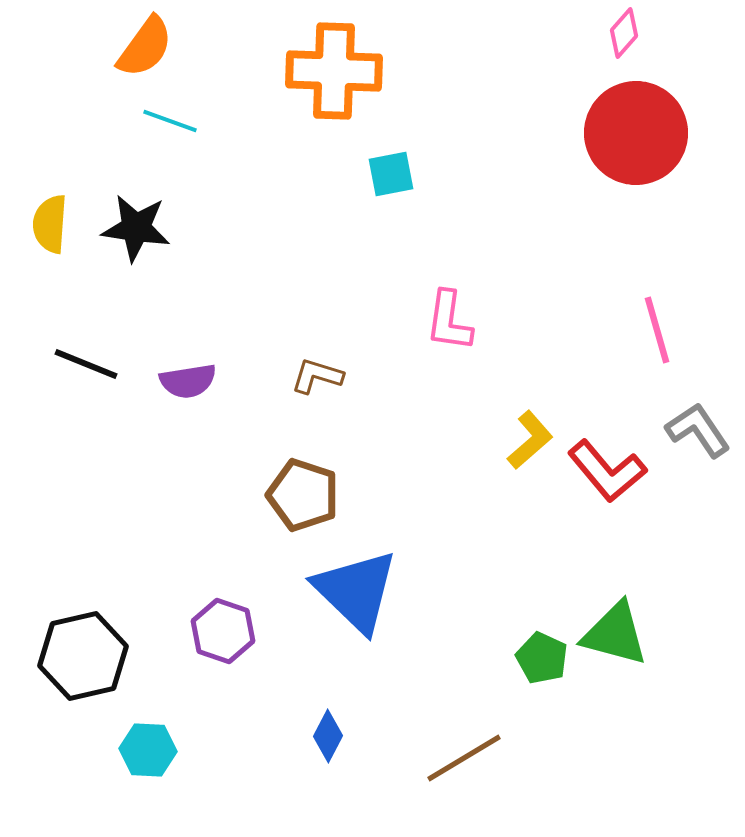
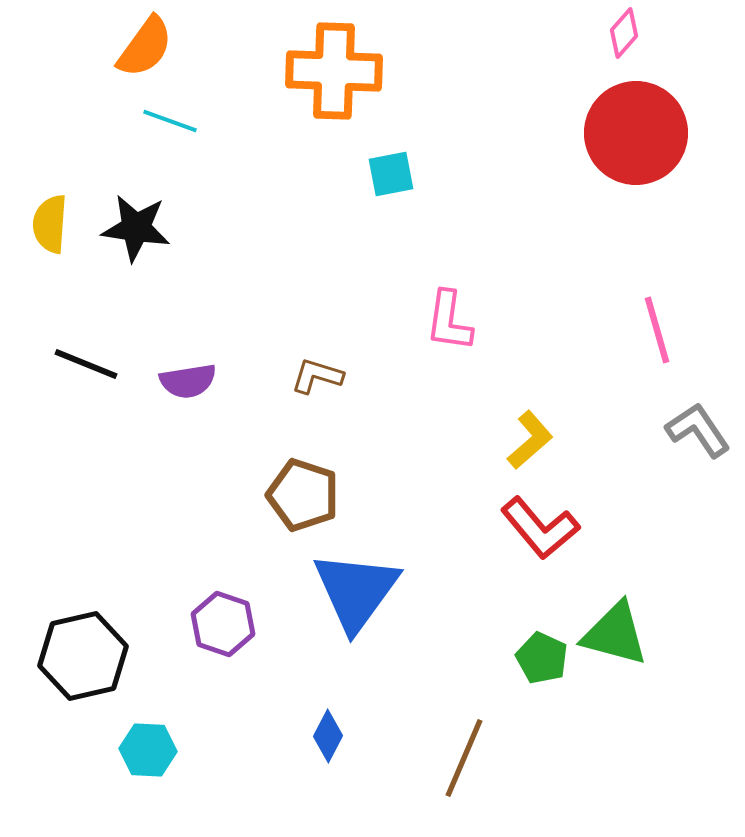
red L-shape: moved 67 px left, 57 px down
blue triangle: rotated 22 degrees clockwise
purple hexagon: moved 7 px up
brown line: rotated 36 degrees counterclockwise
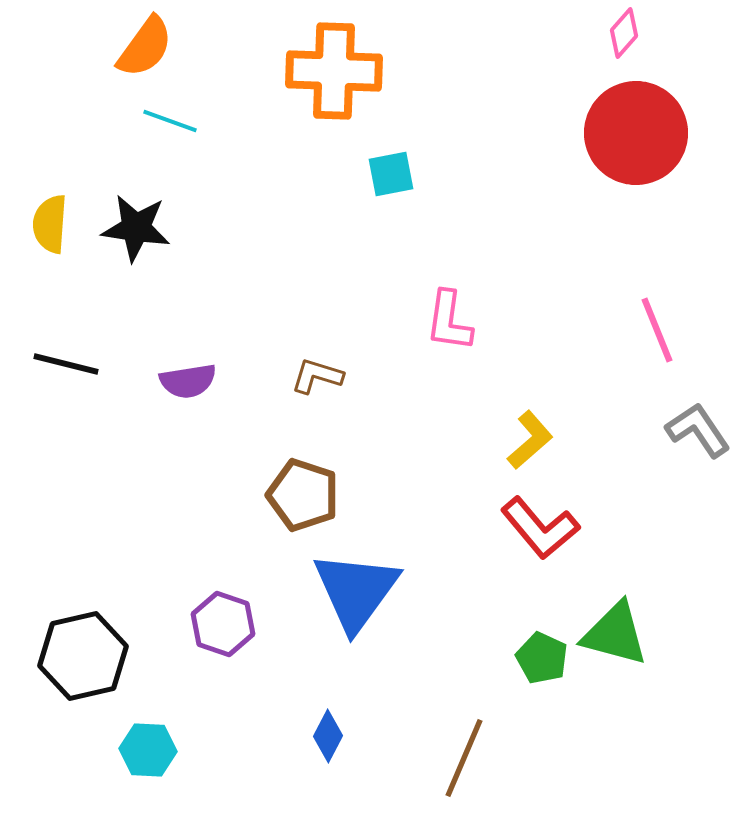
pink line: rotated 6 degrees counterclockwise
black line: moved 20 px left; rotated 8 degrees counterclockwise
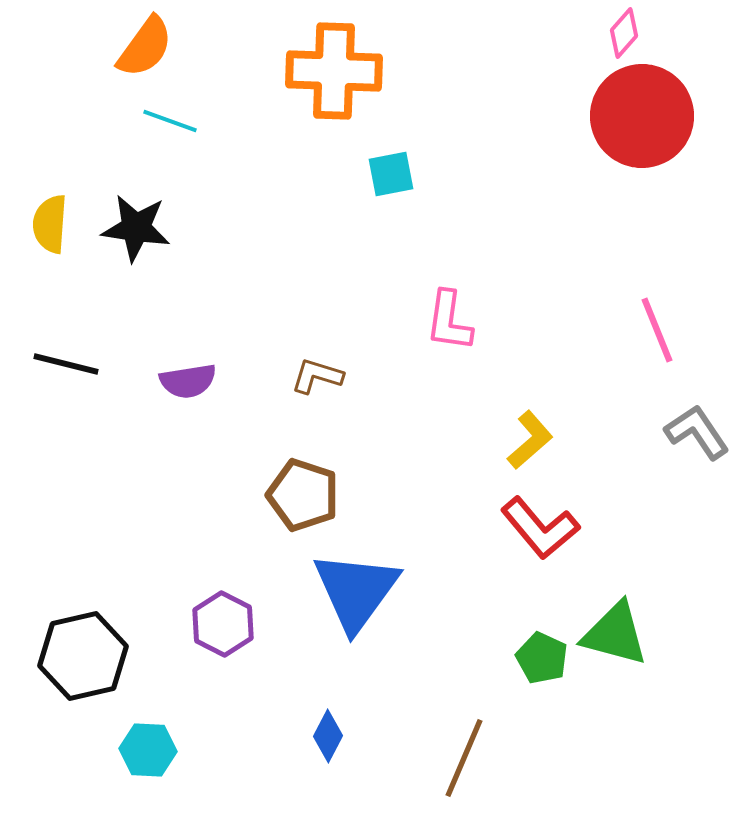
red circle: moved 6 px right, 17 px up
gray L-shape: moved 1 px left, 2 px down
purple hexagon: rotated 8 degrees clockwise
